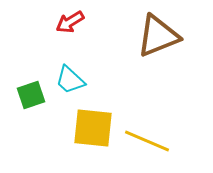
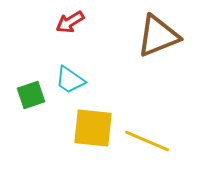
cyan trapezoid: rotated 8 degrees counterclockwise
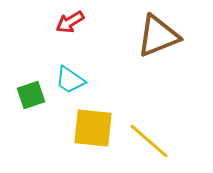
yellow line: moved 2 px right; rotated 18 degrees clockwise
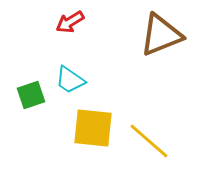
brown triangle: moved 3 px right, 1 px up
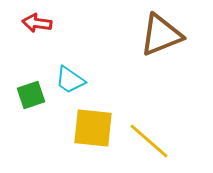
red arrow: moved 33 px left, 1 px down; rotated 40 degrees clockwise
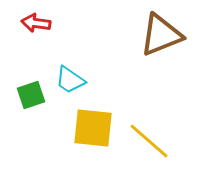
red arrow: moved 1 px left
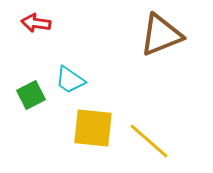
green square: rotated 8 degrees counterclockwise
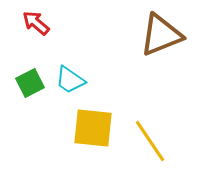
red arrow: rotated 32 degrees clockwise
green square: moved 1 px left, 12 px up
yellow line: moved 1 px right; rotated 15 degrees clockwise
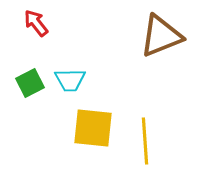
red arrow: rotated 12 degrees clockwise
brown triangle: moved 1 px down
cyan trapezoid: rotated 36 degrees counterclockwise
yellow line: moved 5 px left; rotated 30 degrees clockwise
